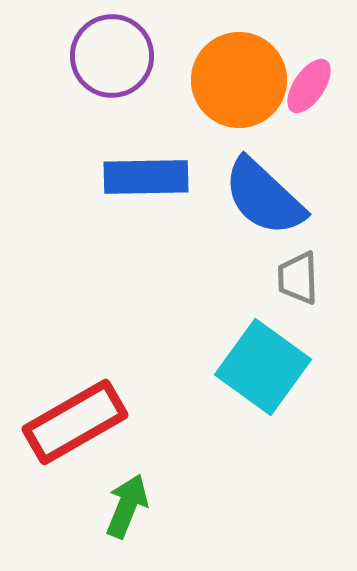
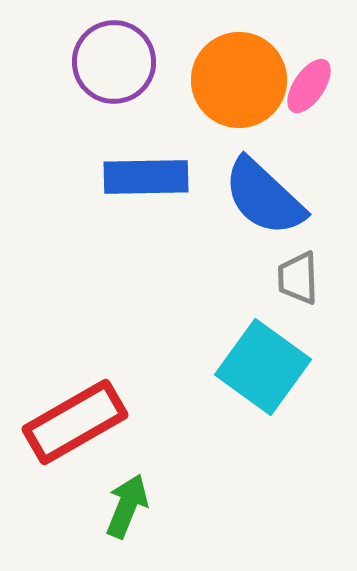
purple circle: moved 2 px right, 6 px down
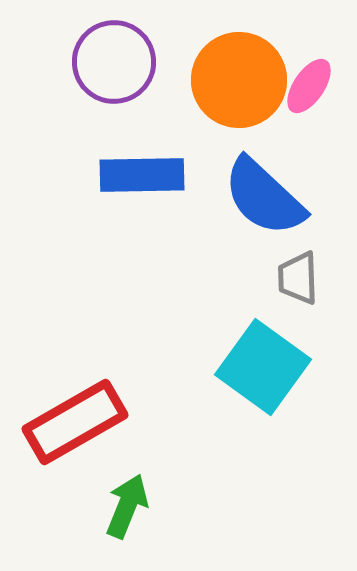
blue rectangle: moved 4 px left, 2 px up
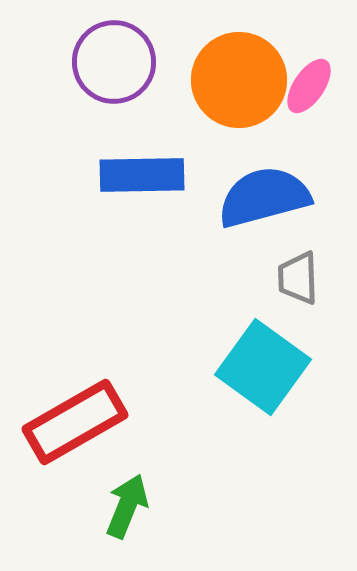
blue semicircle: rotated 122 degrees clockwise
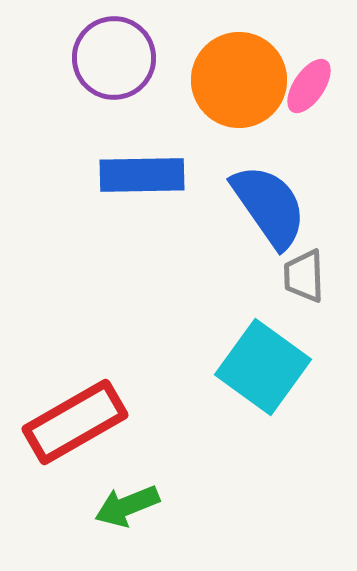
purple circle: moved 4 px up
blue semicircle: moved 5 px right, 9 px down; rotated 70 degrees clockwise
gray trapezoid: moved 6 px right, 2 px up
green arrow: rotated 134 degrees counterclockwise
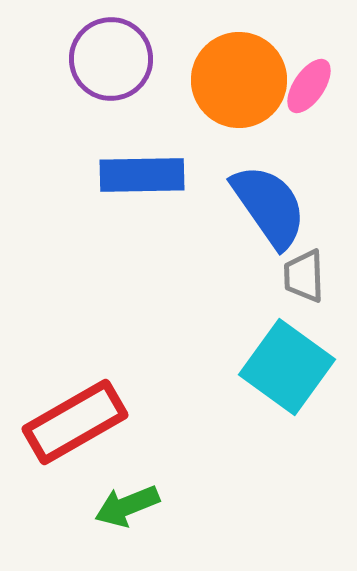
purple circle: moved 3 px left, 1 px down
cyan square: moved 24 px right
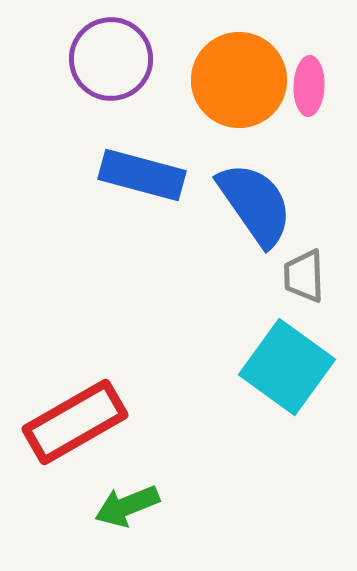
pink ellipse: rotated 32 degrees counterclockwise
blue rectangle: rotated 16 degrees clockwise
blue semicircle: moved 14 px left, 2 px up
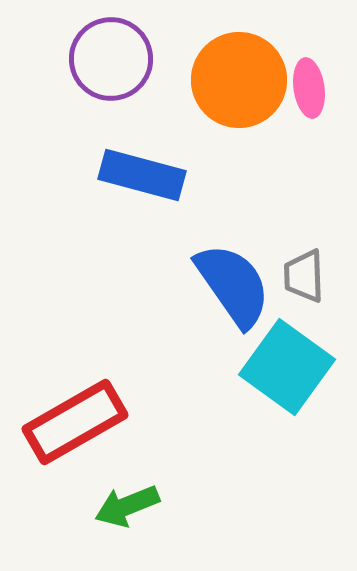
pink ellipse: moved 2 px down; rotated 10 degrees counterclockwise
blue semicircle: moved 22 px left, 81 px down
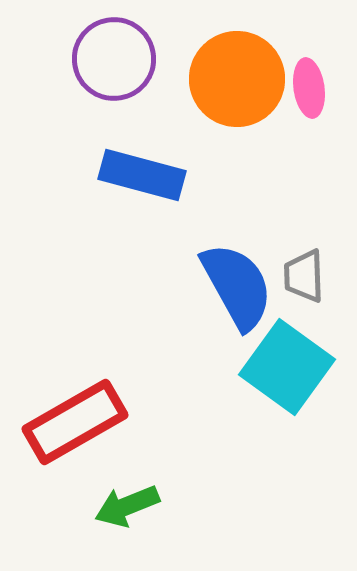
purple circle: moved 3 px right
orange circle: moved 2 px left, 1 px up
blue semicircle: moved 4 px right, 1 px down; rotated 6 degrees clockwise
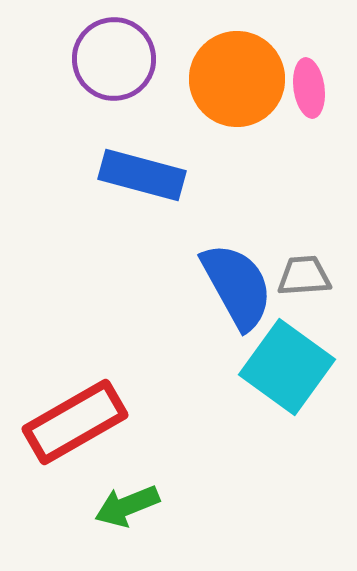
gray trapezoid: rotated 88 degrees clockwise
